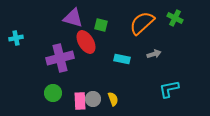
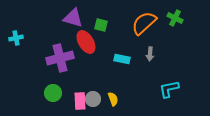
orange semicircle: moved 2 px right
gray arrow: moved 4 px left; rotated 112 degrees clockwise
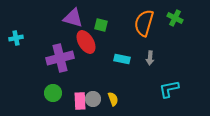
orange semicircle: rotated 32 degrees counterclockwise
gray arrow: moved 4 px down
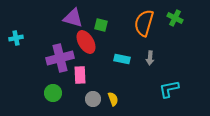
pink rectangle: moved 26 px up
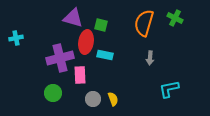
red ellipse: rotated 40 degrees clockwise
cyan rectangle: moved 17 px left, 4 px up
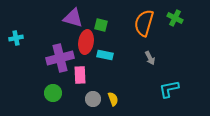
gray arrow: rotated 32 degrees counterclockwise
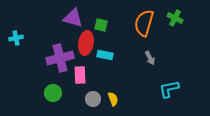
red ellipse: moved 1 px down
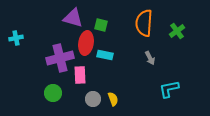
green cross: moved 2 px right, 13 px down; rotated 28 degrees clockwise
orange semicircle: rotated 12 degrees counterclockwise
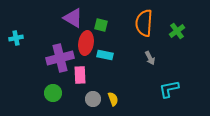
purple triangle: rotated 15 degrees clockwise
